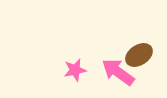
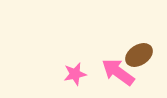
pink star: moved 4 px down
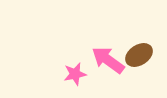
pink arrow: moved 10 px left, 12 px up
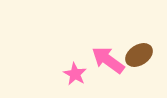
pink star: rotated 30 degrees counterclockwise
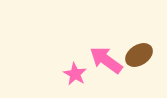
pink arrow: moved 2 px left
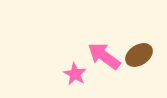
pink arrow: moved 2 px left, 4 px up
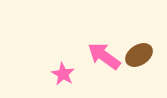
pink star: moved 12 px left
